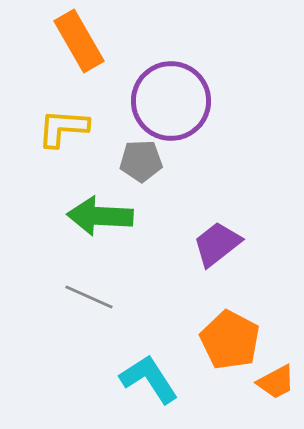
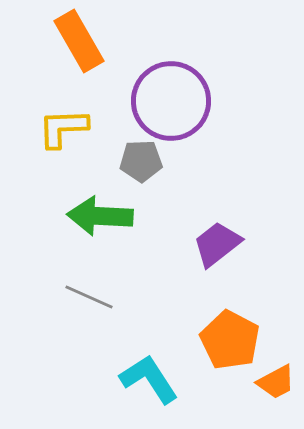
yellow L-shape: rotated 6 degrees counterclockwise
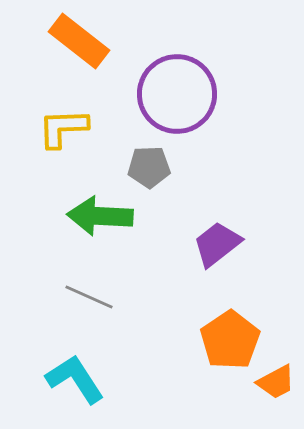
orange rectangle: rotated 22 degrees counterclockwise
purple circle: moved 6 px right, 7 px up
gray pentagon: moved 8 px right, 6 px down
orange pentagon: rotated 10 degrees clockwise
cyan L-shape: moved 74 px left
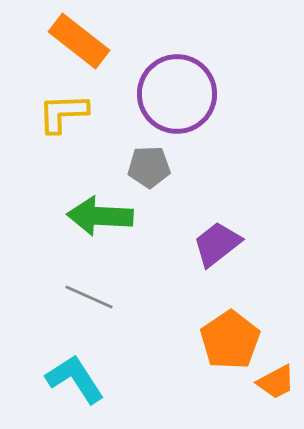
yellow L-shape: moved 15 px up
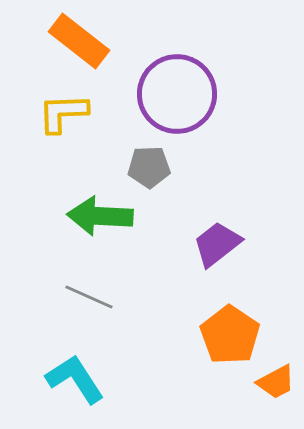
orange pentagon: moved 5 px up; rotated 4 degrees counterclockwise
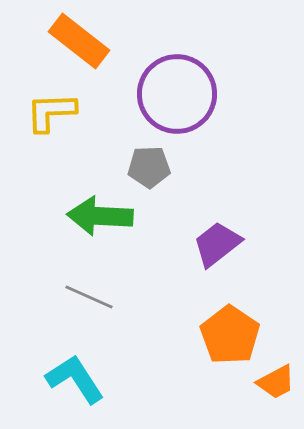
yellow L-shape: moved 12 px left, 1 px up
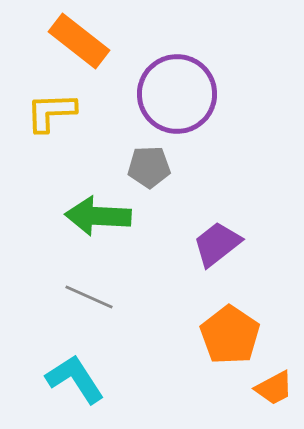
green arrow: moved 2 px left
orange trapezoid: moved 2 px left, 6 px down
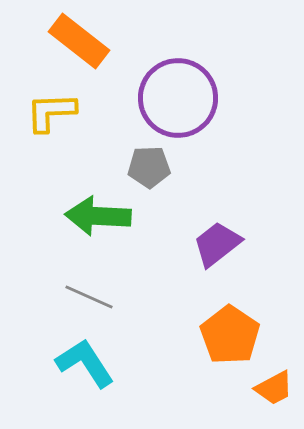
purple circle: moved 1 px right, 4 px down
cyan L-shape: moved 10 px right, 16 px up
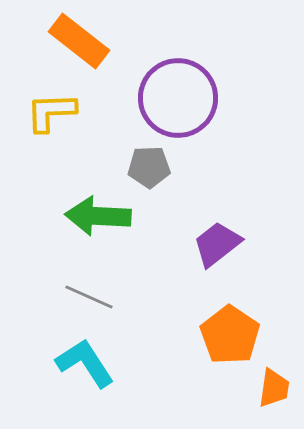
orange trapezoid: rotated 54 degrees counterclockwise
